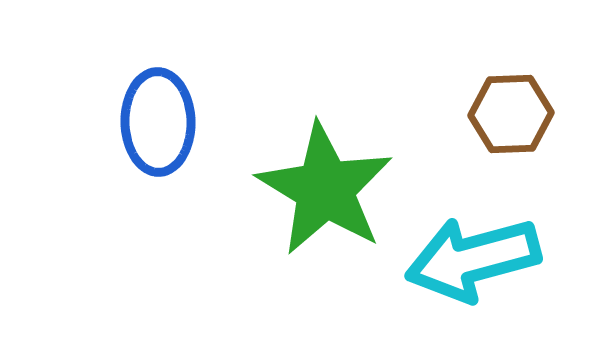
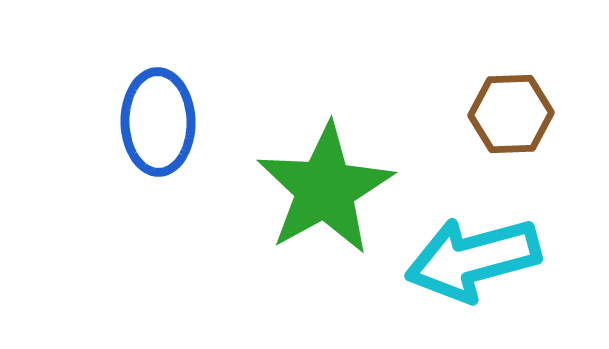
green star: rotated 12 degrees clockwise
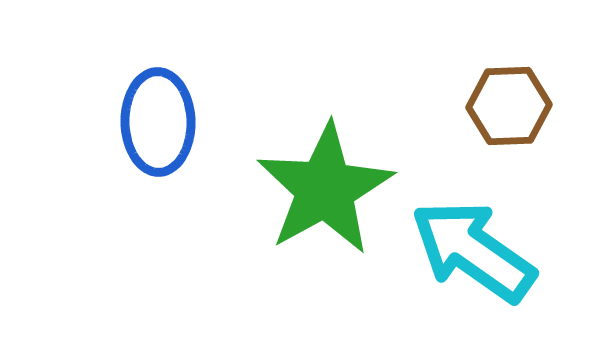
brown hexagon: moved 2 px left, 8 px up
cyan arrow: moved 8 px up; rotated 50 degrees clockwise
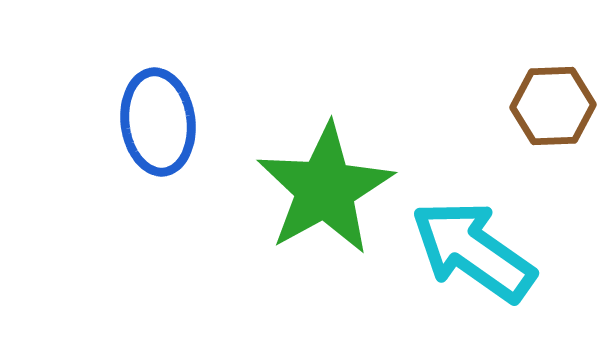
brown hexagon: moved 44 px right
blue ellipse: rotated 6 degrees counterclockwise
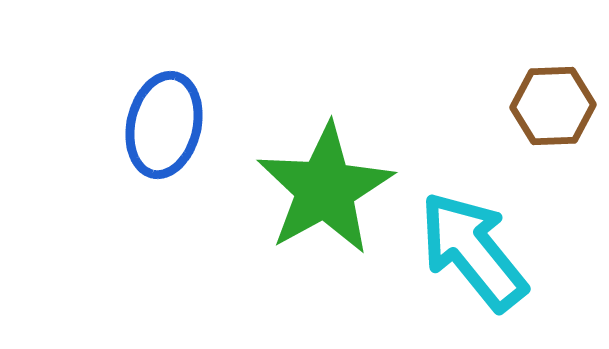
blue ellipse: moved 6 px right, 3 px down; rotated 20 degrees clockwise
cyan arrow: rotated 16 degrees clockwise
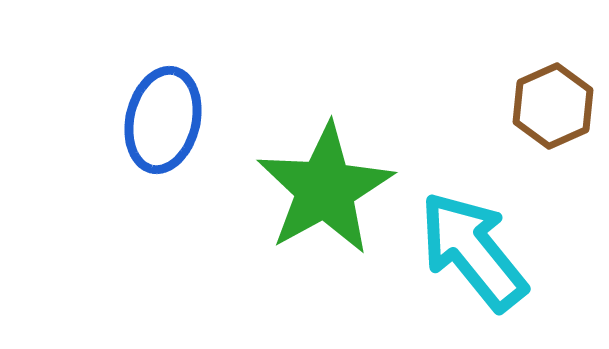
brown hexagon: rotated 22 degrees counterclockwise
blue ellipse: moved 1 px left, 5 px up
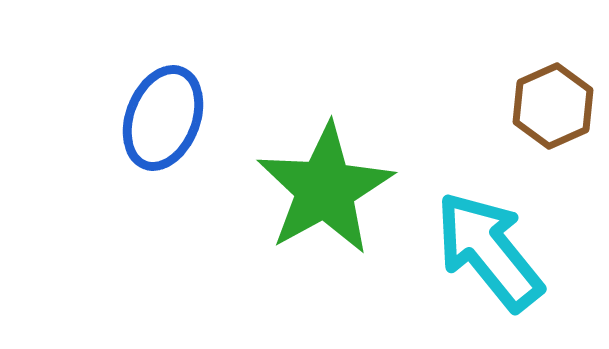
blue ellipse: moved 2 px up; rotated 8 degrees clockwise
cyan arrow: moved 16 px right
